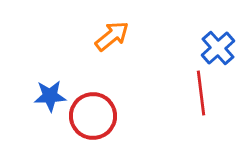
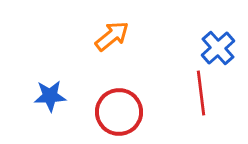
red circle: moved 26 px right, 4 px up
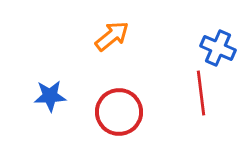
blue cross: rotated 24 degrees counterclockwise
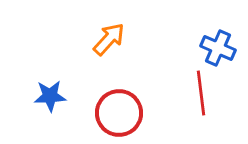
orange arrow: moved 3 px left, 3 px down; rotated 9 degrees counterclockwise
red circle: moved 1 px down
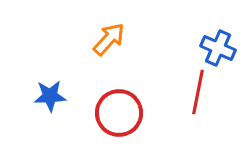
red line: moved 3 px left, 1 px up; rotated 18 degrees clockwise
